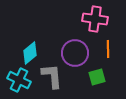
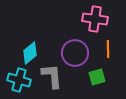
cyan cross: rotated 10 degrees counterclockwise
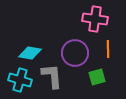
cyan diamond: rotated 50 degrees clockwise
cyan cross: moved 1 px right
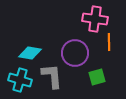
orange line: moved 1 px right, 7 px up
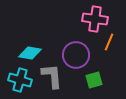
orange line: rotated 24 degrees clockwise
purple circle: moved 1 px right, 2 px down
green square: moved 3 px left, 3 px down
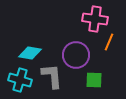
green square: rotated 18 degrees clockwise
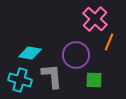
pink cross: rotated 35 degrees clockwise
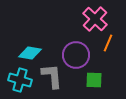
orange line: moved 1 px left, 1 px down
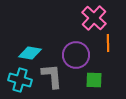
pink cross: moved 1 px left, 1 px up
orange line: rotated 24 degrees counterclockwise
